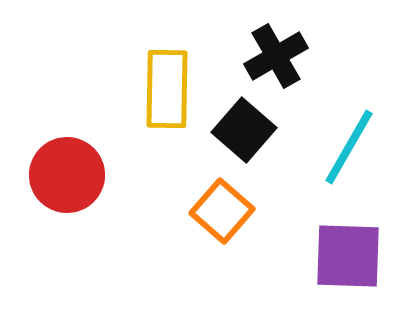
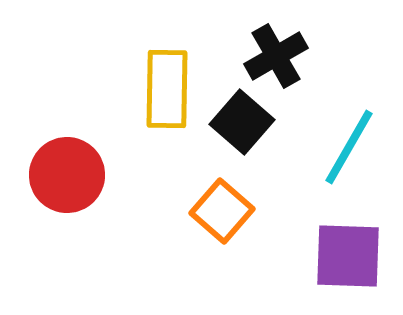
black square: moved 2 px left, 8 px up
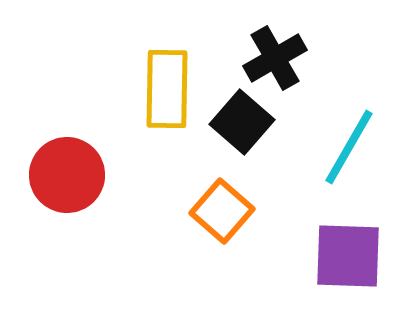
black cross: moved 1 px left, 2 px down
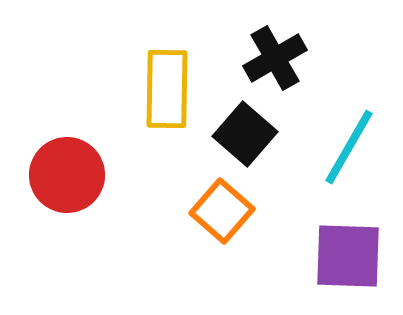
black square: moved 3 px right, 12 px down
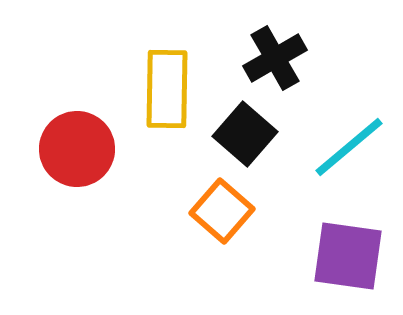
cyan line: rotated 20 degrees clockwise
red circle: moved 10 px right, 26 px up
purple square: rotated 6 degrees clockwise
